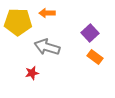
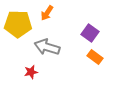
orange arrow: rotated 56 degrees counterclockwise
yellow pentagon: moved 2 px down
purple square: rotated 12 degrees counterclockwise
red star: moved 1 px left, 1 px up
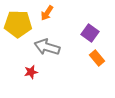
orange rectangle: moved 2 px right, 1 px down; rotated 14 degrees clockwise
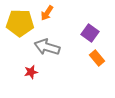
yellow pentagon: moved 2 px right, 1 px up
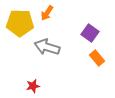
red star: moved 2 px right, 14 px down
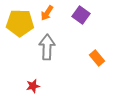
purple square: moved 9 px left, 18 px up
gray arrow: rotated 75 degrees clockwise
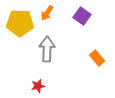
purple square: moved 1 px right, 1 px down
gray arrow: moved 2 px down
red star: moved 5 px right
